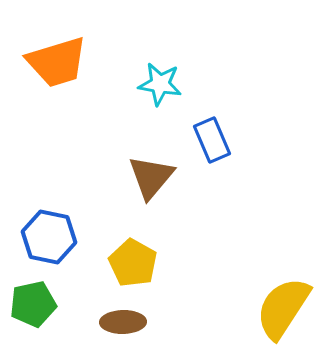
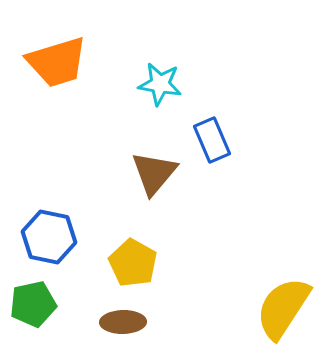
brown triangle: moved 3 px right, 4 px up
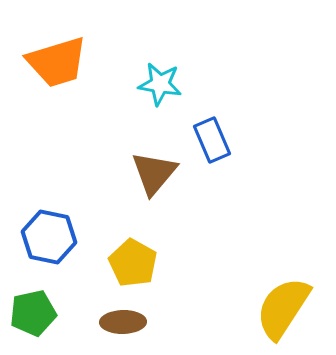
green pentagon: moved 9 px down
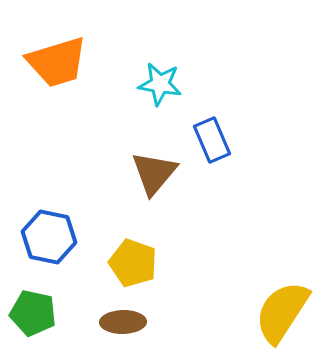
yellow pentagon: rotated 9 degrees counterclockwise
yellow semicircle: moved 1 px left, 4 px down
green pentagon: rotated 24 degrees clockwise
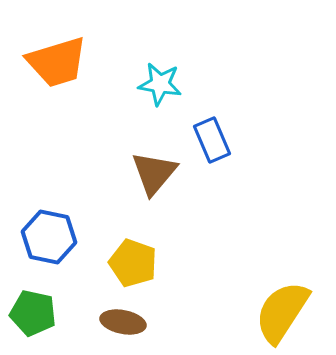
brown ellipse: rotated 12 degrees clockwise
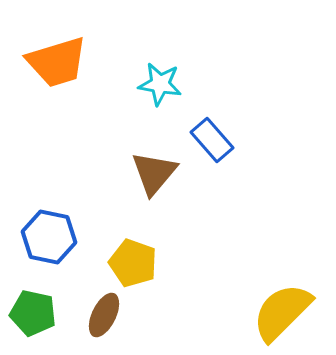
blue rectangle: rotated 18 degrees counterclockwise
yellow semicircle: rotated 12 degrees clockwise
brown ellipse: moved 19 px left, 7 px up; rotated 75 degrees counterclockwise
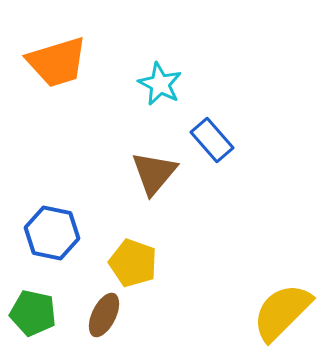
cyan star: rotated 18 degrees clockwise
blue hexagon: moved 3 px right, 4 px up
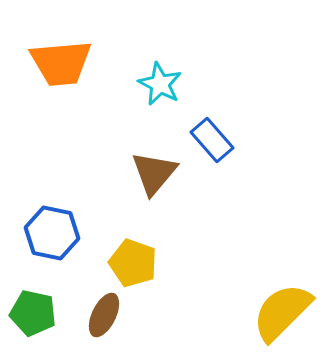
orange trapezoid: moved 4 px right, 1 px down; rotated 12 degrees clockwise
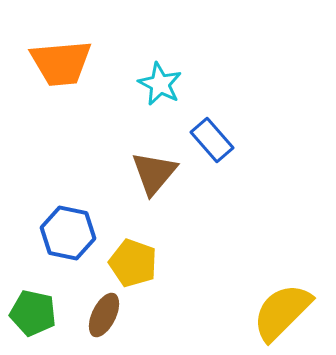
blue hexagon: moved 16 px right
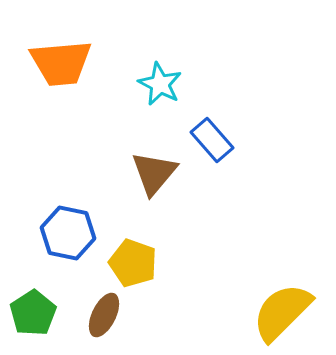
green pentagon: rotated 27 degrees clockwise
